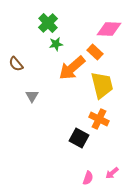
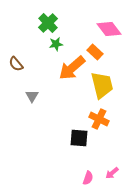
pink diamond: rotated 50 degrees clockwise
black square: rotated 24 degrees counterclockwise
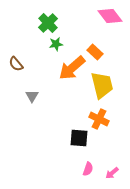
pink diamond: moved 1 px right, 13 px up
pink semicircle: moved 9 px up
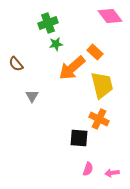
green cross: rotated 24 degrees clockwise
pink arrow: rotated 32 degrees clockwise
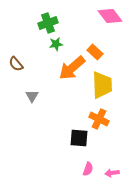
yellow trapezoid: rotated 12 degrees clockwise
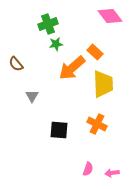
green cross: moved 1 px down
yellow trapezoid: moved 1 px right, 1 px up
orange cross: moved 2 px left, 5 px down
black square: moved 20 px left, 8 px up
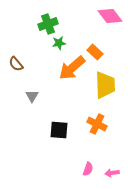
green star: moved 3 px right, 1 px up
yellow trapezoid: moved 2 px right, 1 px down
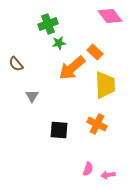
pink arrow: moved 4 px left, 2 px down
